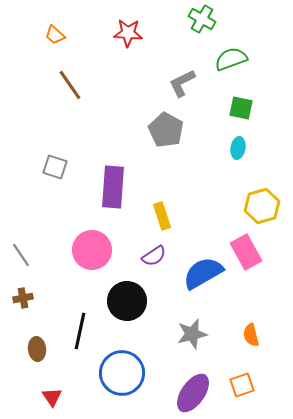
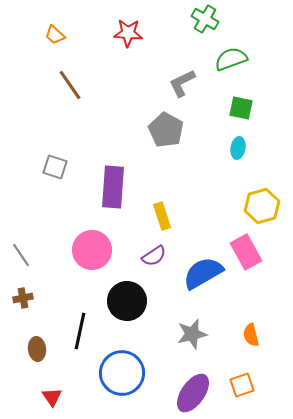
green cross: moved 3 px right
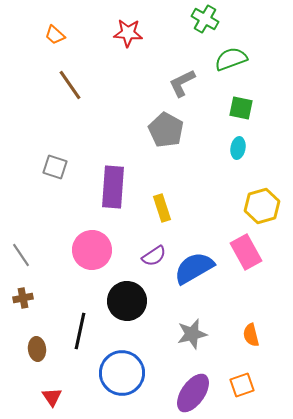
yellow rectangle: moved 8 px up
blue semicircle: moved 9 px left, 5 px up
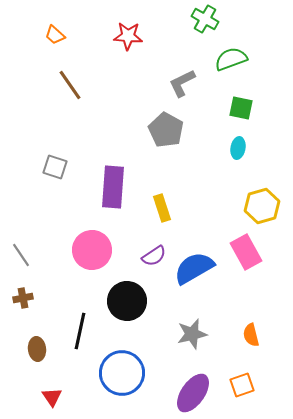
red star: moved 3 px down
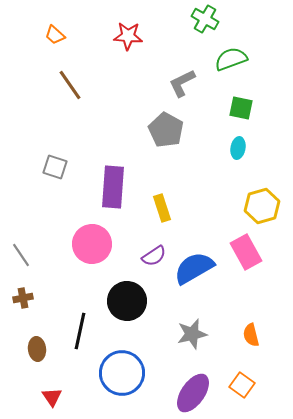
pink circle: moved 6 px up
orange square: rotated 35 degrees counterclockwise
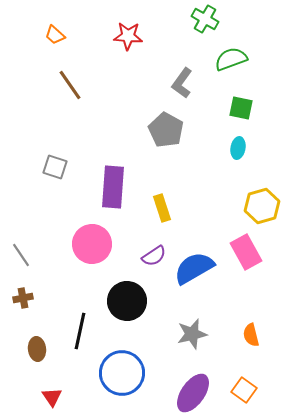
gray L-shape: rotated 28 degrees counterclockwise
orange square: moved 2 px right, 5 px down
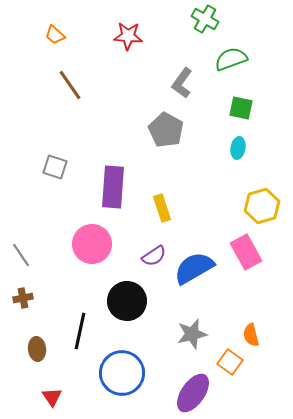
orange square: moved 14 px left, 28 px up
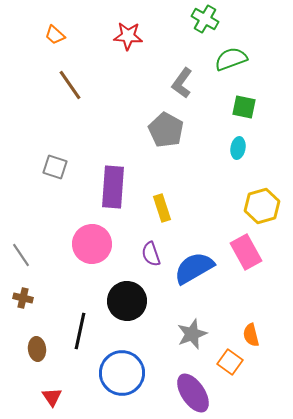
green square: moved 3 px right, 1 px up
purple semicircle: moved 3 px left, 2 px up; rotated 105 degrees clockwise
brown cross: rotated 24 degrees clockwise
gray star: rotated 8 degrees counterclockwise
purple ellipse: rotated 69 degrees counterclockwise
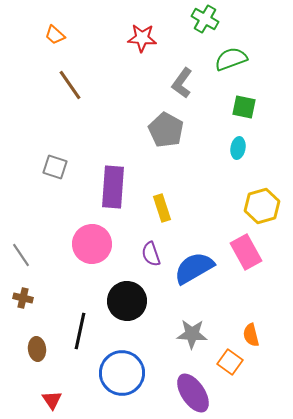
red star: moved 14 px right, 2 px down
gray star: rotated 24 degrees clockwise
red triangle: moved 3 px down
